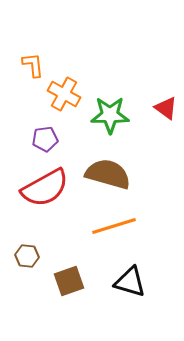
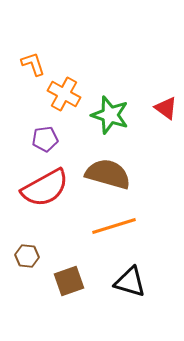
orange L-shape: moved 1 px up; rotated 12 degrees counterclockwise
green star: rotated 18 degrees clockwise
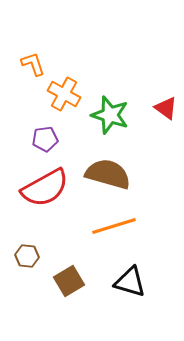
brown square: rotated 12 degrees counterclockwise
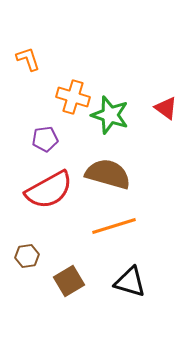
orange L-shape: moved 5 px left, 5 px up
orange cross: moved 9 px right, 3 px down; rotated 12 degrees counterclockwise
red semicircle: moved 4 px right, 2 px down
brown hexagon: rotated 15 degrees counterclockwise
